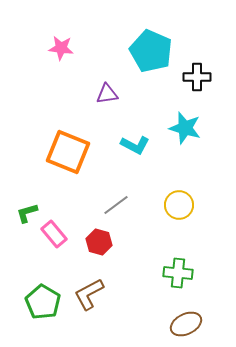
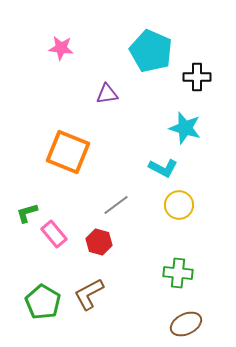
cyan L-shape: moved 28 px right, 23 px down
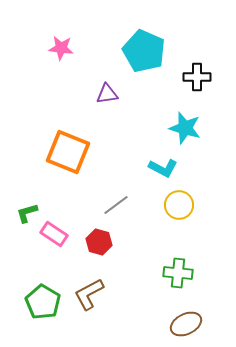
cyan pentagon: moved 7 px left
pink rectangle: rotated 16 degrees counterclockwise
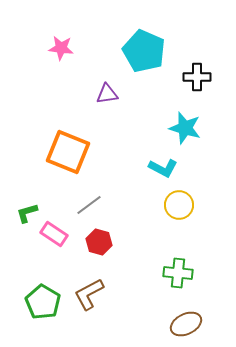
gray line: moved 27 px left
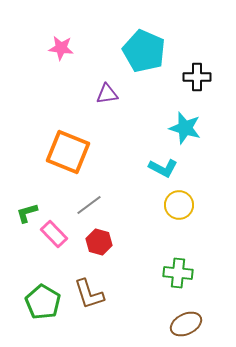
pink rectangle: rotated 12 degrees clockwise
brown L-shape: rotated 80 degrees counterclockwise
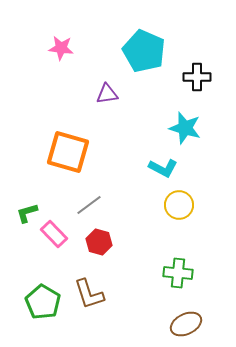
orange square: rotated 6 degrees counterclockwise
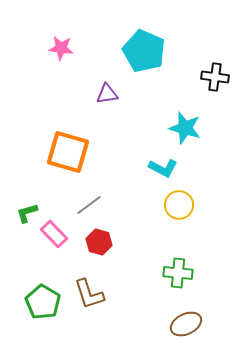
black cross: moved 18 px right; rotated 8 degrees clockwise
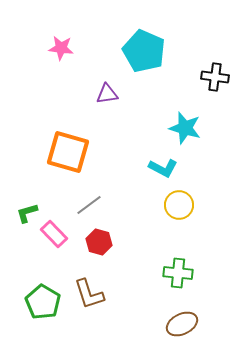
brown ellipse: moved 4 px left
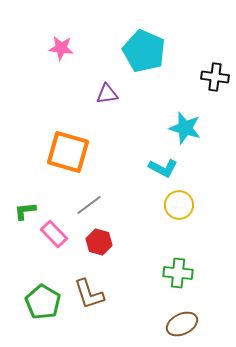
green L-shape: moved 2 px left, 2 px up; rotated 10 degrees clockwise
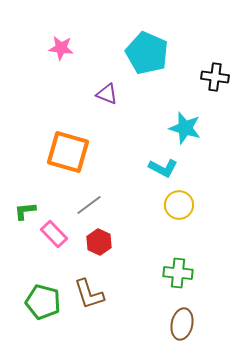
cyan pentagon: moved 3 px right, 2 px down
purple triangle: rotated 30 degrees clockwise
red hexagon: rotated 10 degrees clockwise
green pentagon: rotated 16 degrees counterclockwise
brown ellipse: rotated 52 degrees counterclockwise
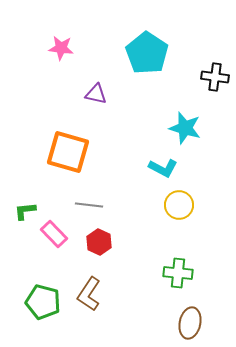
cyan pentagon: rotated 9 degrees clockwise
purple triangle: moved 11 px left; rotated 10 degrees counterclockwise
gray line: rotated 44 degrees clockwise
brown L-shape: rotated 52 degrees clockwise
brown ellipse: moved 8 px right, 1 px up
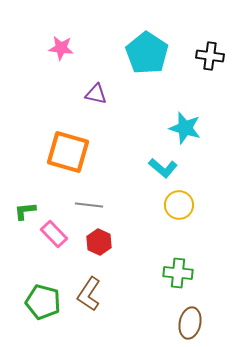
black cross: moved 5 px left, 21 px up
cyan L-shape: rotated 12 degrees clockwise
